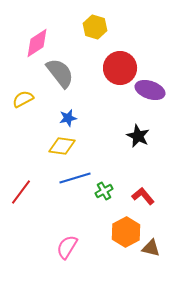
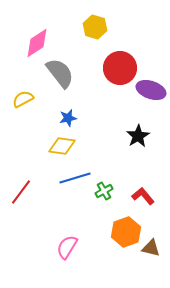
purple ellipse: moved 1 px right
black star: rotated 15 degrees clockwise
orange hexagon: rotated 8 degrees clockwise
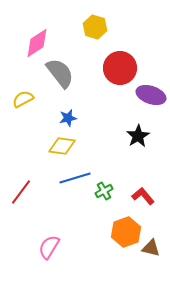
purple ellipse: moved 5 px down
pink semicircle: moved 18 px left
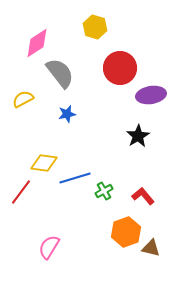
purple ellipse: rotated 28 degrees counterclockwise
blue star: moved 1 px left, 4 px up
yellow diamond: moved 18 px left, 17 px down
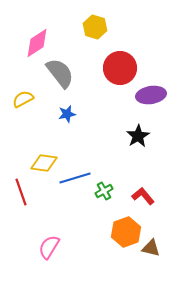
red line: rotated 56 degrees counterclockwise
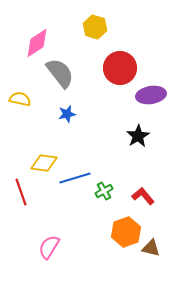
yellow semicircle: moved 3 px left; rotated 40 degrees clockwise
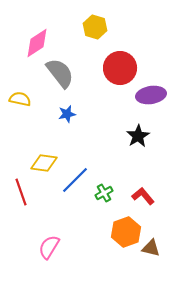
blue line: moved 2 px down; rotated 28 degrees counterclockwise
green cross: moved 2 px down
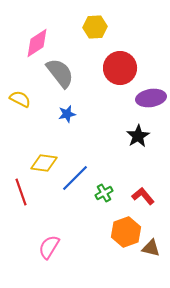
yellow hexagon: rotated 20 degrees counterclockwise
purple ellipse: moved 3 px down
yellow semicircle: rotated 15 degrees clockwise
blue line: moved 2 px up
